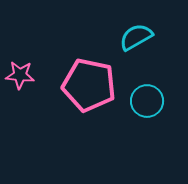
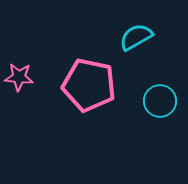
pink star: moved 1 px left, 2 px down
cyan circle: moved 13 px right
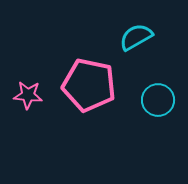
pink star: moved 9 px right, 18 px down
cyan circle: moved 2 px left, 1 px up
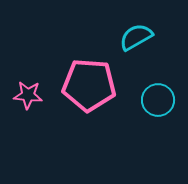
pink pentagon: rotated 8 degrees counterclockwise
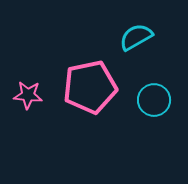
pink pentagon: moved 1 px right, 2 px down; rotated 16 degrees counterclockwise
cyan circle: moved 4 px left
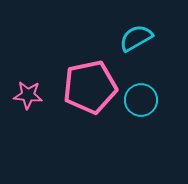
cyan semicircle: moved 1 px down
cyan circle: moved 13 px left
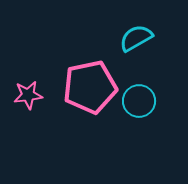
pink star: rotated 12 degrees counterclockwise
cyan circle: moved 2 px left, 1 px down
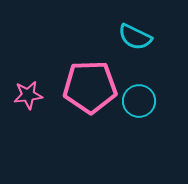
cyan semicircle: moved 1 px left, 1 px up; rotated 124 degrees counterclockwise
pink pentagon: rotated 10 degrees clockwise
